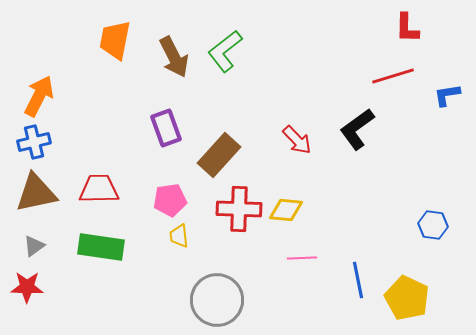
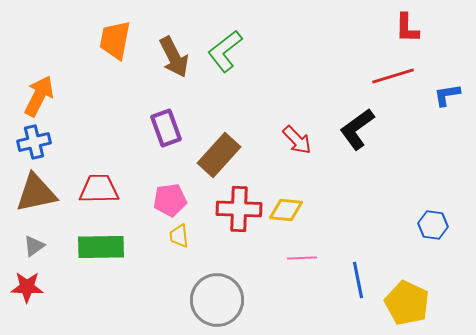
green rectangle: rotated 9 degrees counterclockwise
yellow pentagon: moved 5 px down
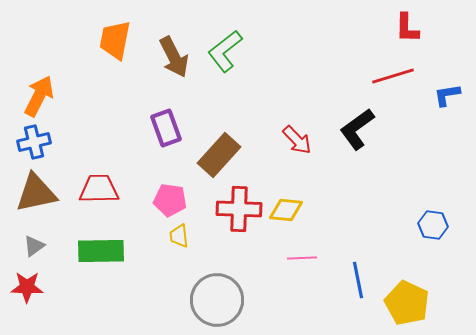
pink pentagon: rotated 16 degrees clockwise
green rectangle: moved 4 px down
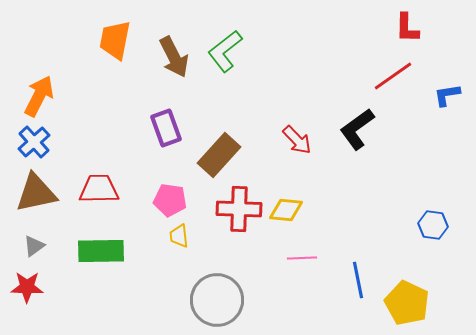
red line: rotated 18 degrees counterclockwise
blue cross: rotated 28 degrees counterclockwise
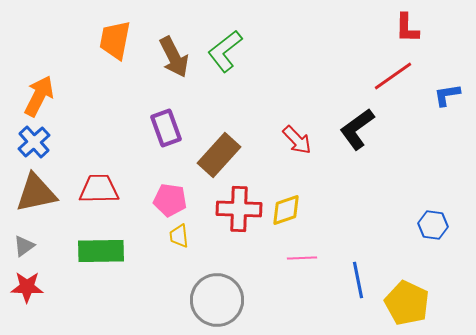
yellow diamond: rotated 24 degrees counterclockwise
gray triangle: moved 10 px left
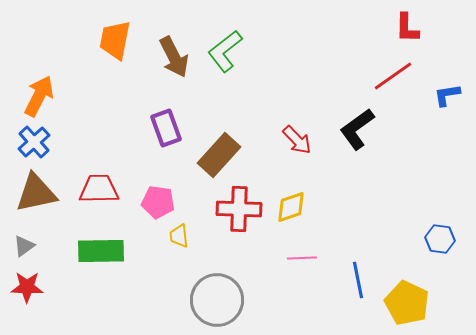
pink pentagon: moved 12 px left, 2 px down
yellow diamond: moved 5 px right, 3 px up
blue hexagon: moved 7 px right, 14 px down
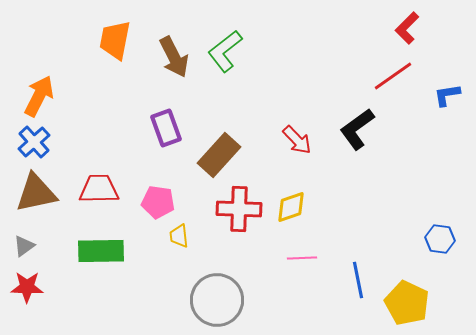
red L-shape: rotated 44 degrees clockwise
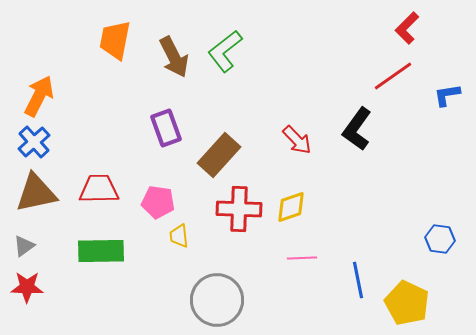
black L-shape: rotated 18 degrees counterclockwise
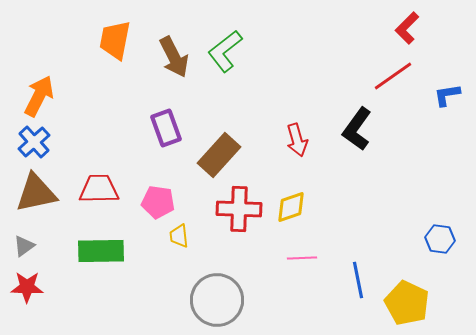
red arrow: rotated 28 degrees clockwise
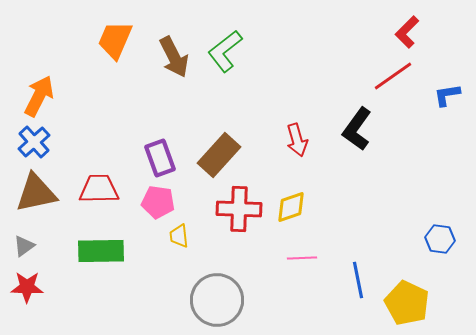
red L-shape: moved 4 px down
orange trapezoid: rotated 12 degrees clockwise
purple rectangle: moved 6 px left, 30 px down
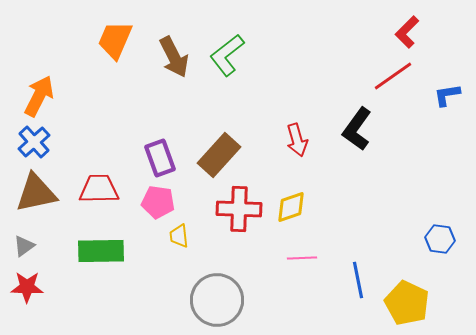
green L-shape: moved 2 px right, 4 px down
